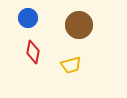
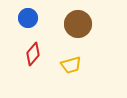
brown circle: moved 1 px left, 1 px up
red diamond: moved 2 px down; rotated 30 degrees clockwise
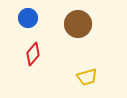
yellow trapezoid: moved 16 px right, 12 px down
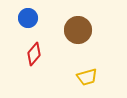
brown circle: moved 6 px down
red diamond: moved 1 px right
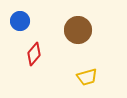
blue circle: moved 8 px left, 3 px down
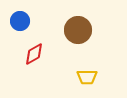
red diamond: rotated 20 degrees clockwise
yellow trapezoid: rotated 15 degrees clockwise
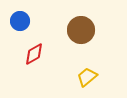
brown circle: moved 3 px right
yellow trapezoid: rotated 140 degrees clockwise
